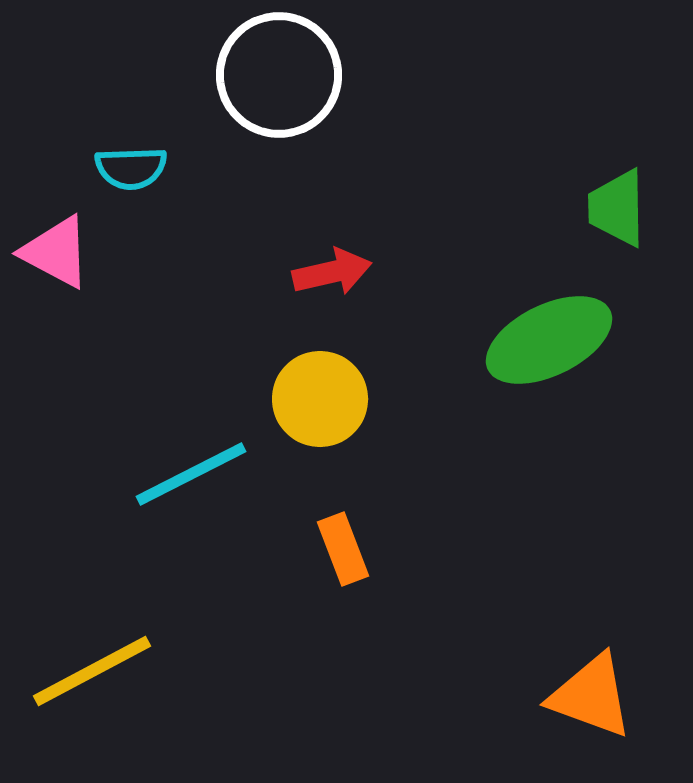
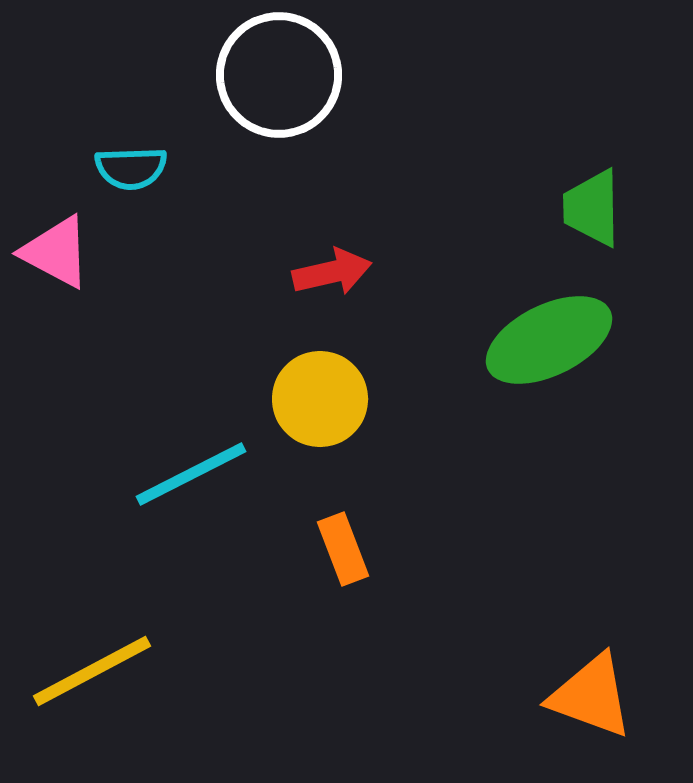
green trapezoid: moved 25 px left
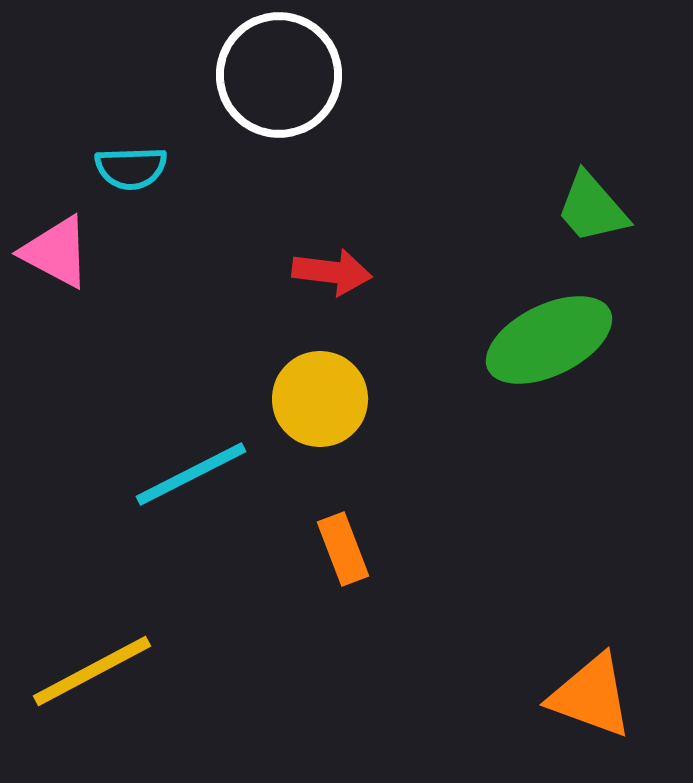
green trapezoid: rotated 40 degrees counterclockwise
red arrow: rotated 20 degrees clockwise
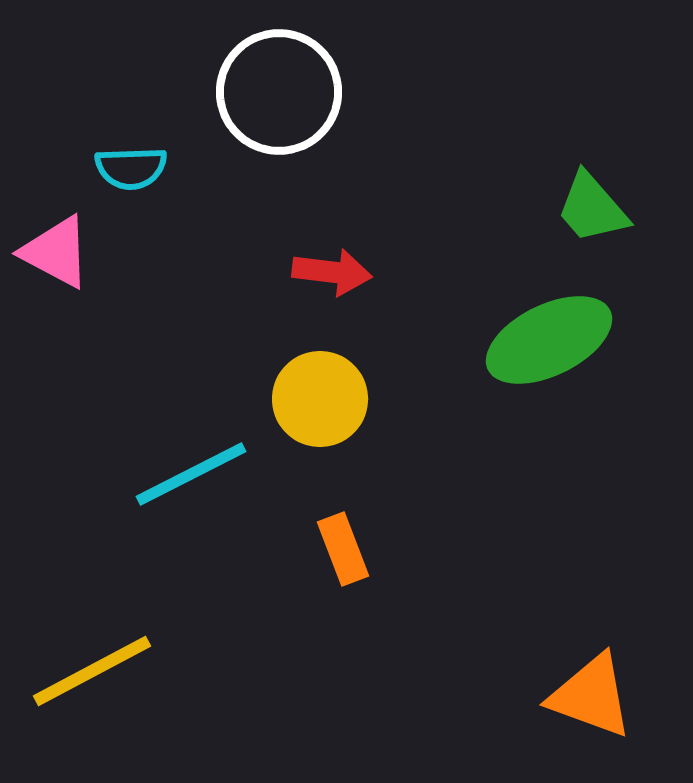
white circle: moved 17 px down
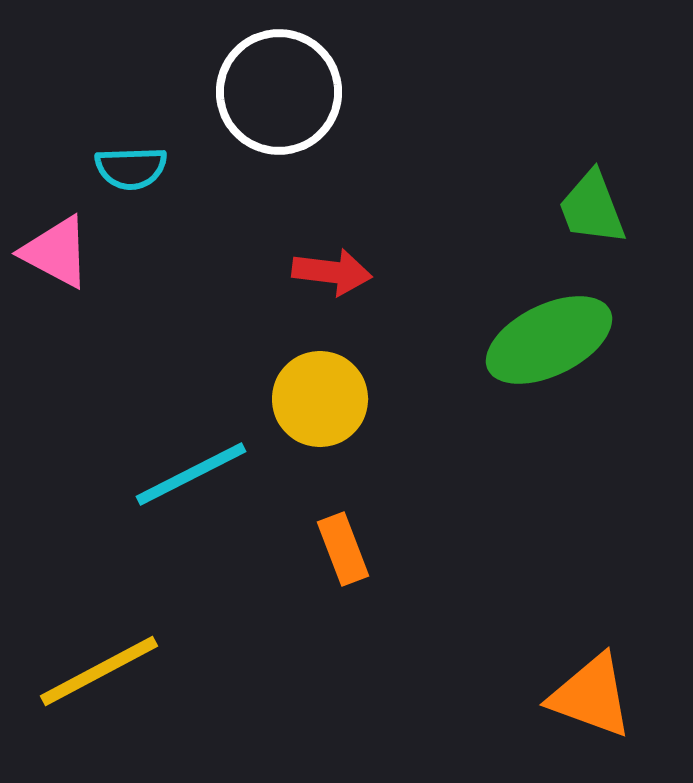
green trapezoid: rotated 20 degrees clockwise
yellow line: moved 7 px right
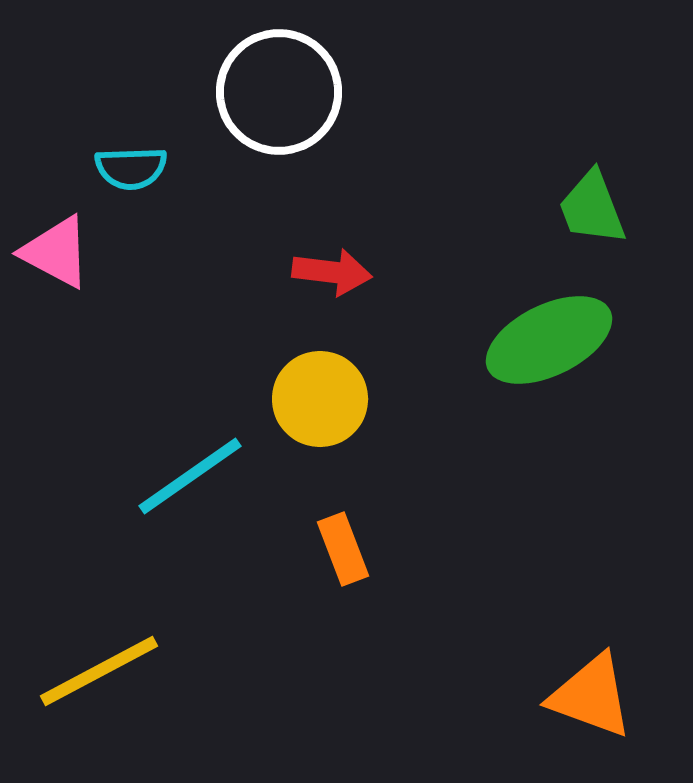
cyan line: moved 1 px left, 2 px down; rotated 8 degrees counterclockwise
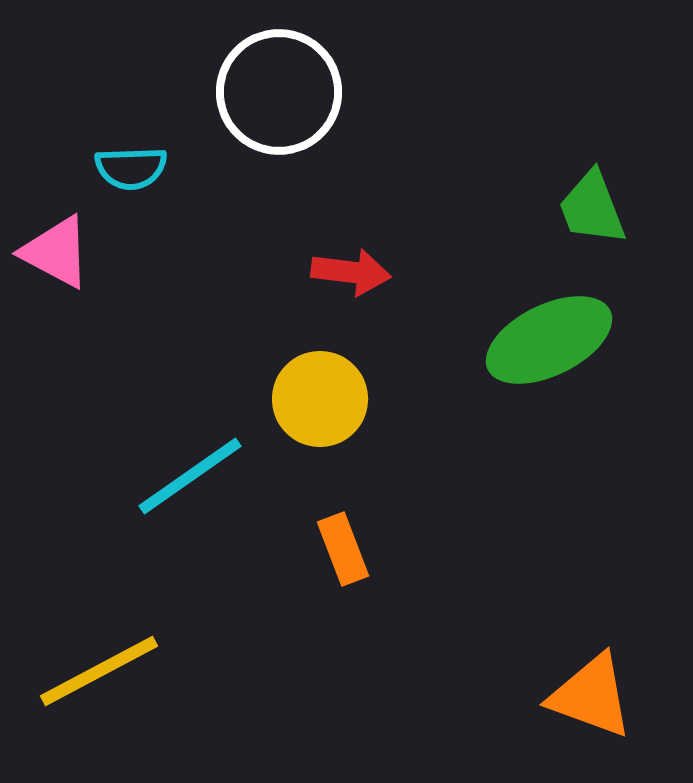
red arrow: moved 19 px right
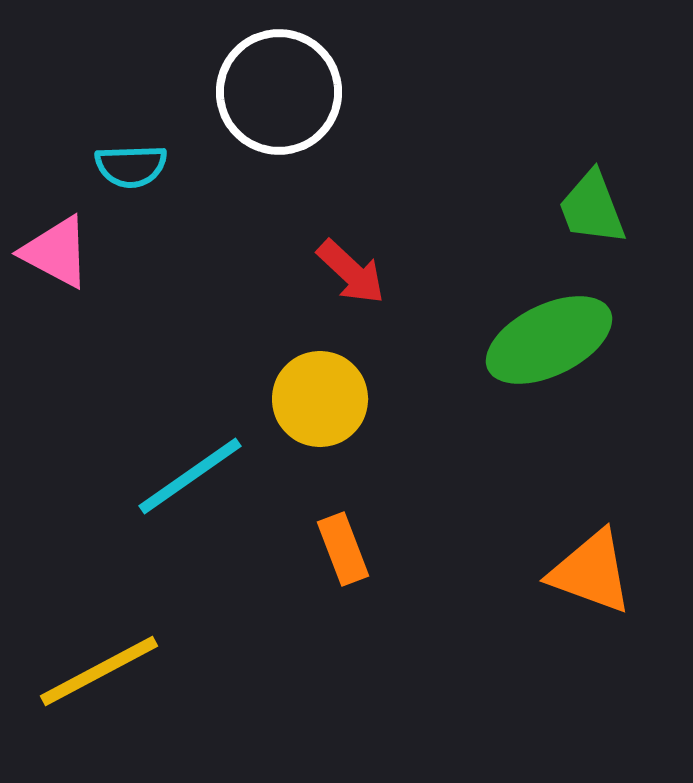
cyan semicircle: moved 2 px up
red arrow: rotated 36 degrees clockwise
orange triangle: moved 124 px up
